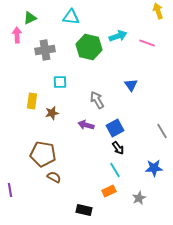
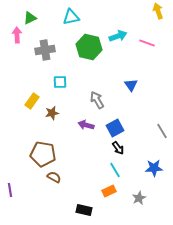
cyan triangle: rotated 18 degrees counterclockwise
yellow rectangle: rotated 28 degrees clockwise
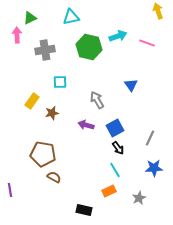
gray line: moved 12 px left, 7 px down; rotated 56 degrees clockwise
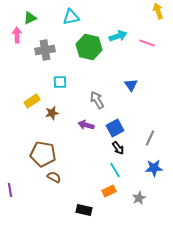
yellow rectangle: rotated 21 degrees clockwise
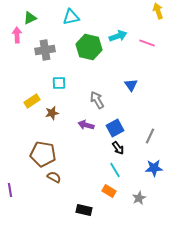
cyan square: moved 1 px left, 1 px down
gray line: moved 2 px up
orange rectangle: rotated 56 degrees clockwise
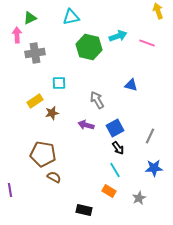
gray cross: moved 10 px left, 3 px down
blue triangle: rotated 40 degrees counterclockwise
yellow rectangle: moved 3 px right
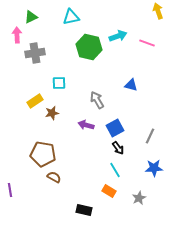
green triangle: moved 1 px right, 1 px up
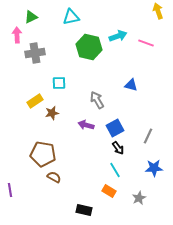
pink line: moved 1 px left
gray line: moved 2 px left
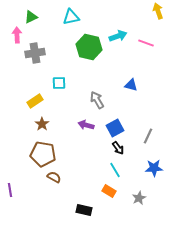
brown star: moved 10 px left, 11 px down; rotated 24 degrees counterclockwise
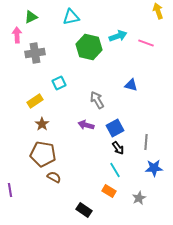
cyan square: rotated 24 degrees counterclockwise
gray line: moved 2 px left, 6 px down; rotated 21 degrees counterclockwise
black rectangle: rotated 21 degrees clockwise
